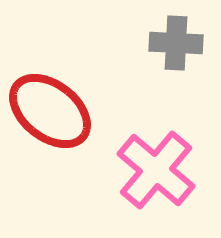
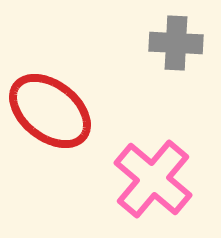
pink cross: moved 3 px left, 9 px down
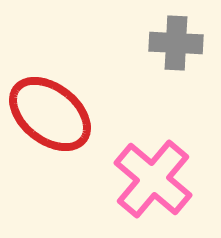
red ellipse: moved 3 px down
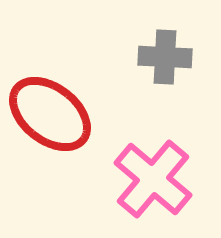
gray cross: moved 11 px left, 14 px down
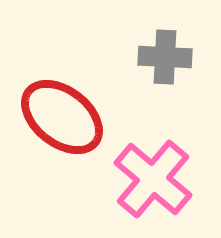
red ellipse: moved 12 px right, 3 px down
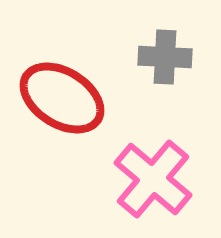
red ellipse: moved 19 px up; rotated 6 degrees counterclockwise
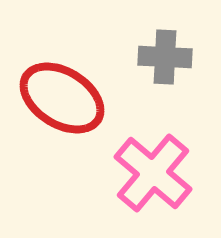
pink cross: moved 6 px up
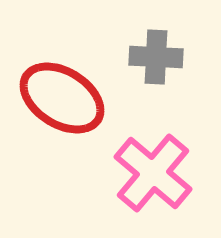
gray cross: moved 9 px left
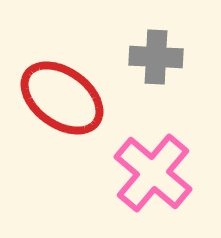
red ellipse: rotated 4 degrees clockwise
